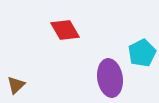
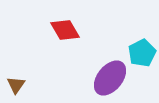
purple ellipse: rotated 48 degrees clockwise
brown triangle: rotated 12 degrees counterclockwise
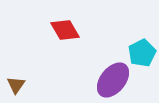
purple ellipse: moved 3 px right, 2 px down
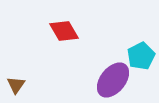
red diamond: moved 1 px left, 1 px down
cyan pentagon: moved 1 px left, 3 px down
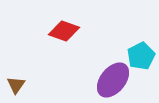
red diamond: rotated 40 degrees counterclockwise
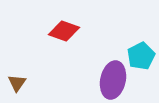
purple ellipse: rotated 27 degrees counterclockwise
brown triangle: moved 1 px right, 2 px up
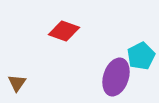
purple ellipse: moved 3 px right, 3 px up; rotated 6 degrees clockwise
